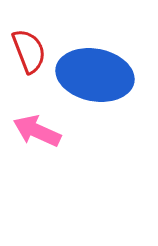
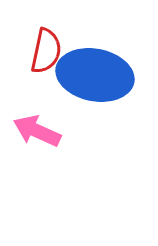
red semicircle: moved 17 px right; rotated 33 degrees clockwise
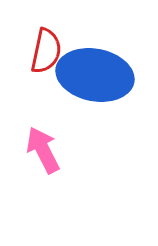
pink arrow: moved 6 px right, 19 px down; rotated 39 degrees clockwise
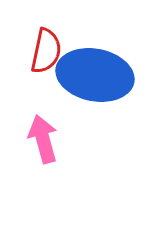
pink arrow: moved 11 px up; rotated 12 degrees clockwise
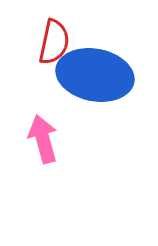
red semicircle: moved 8 px right, 9 px up
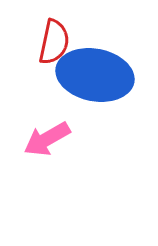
pink arrow: moved 4 px right; rotated 105 degrees counterclockwise
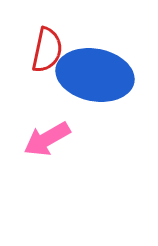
red semicircle: moved 7 px left, 8 px down
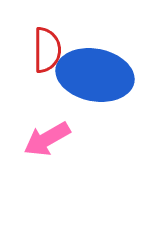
red semicircle: rotated 12 degrees counterclockwise
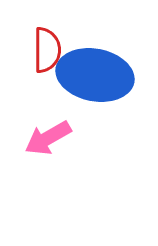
pink arrow: moved 1 px right, 1 px up
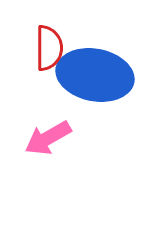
red semicircle: moved 2 px right, 2 px up
